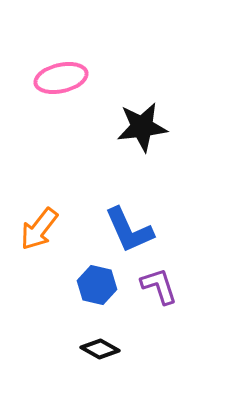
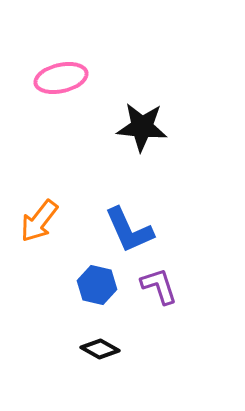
black star: rotated 12 degrees clockwise
orange arrow: moved 8 px up
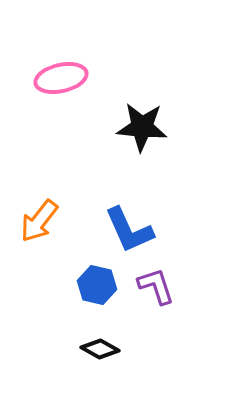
purple L-shape: moved 3 px left
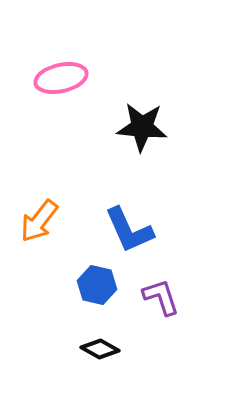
purple L-shape: moved 5 px right, 11 px down
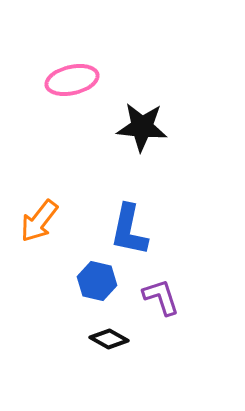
pink ellipse: moved 11 px right, 2 px down
blue L-shape: rotated 36 degrees clockwise
blue hexagon: moved 4 px up
black diamond: moved 9 px right, 10 px up
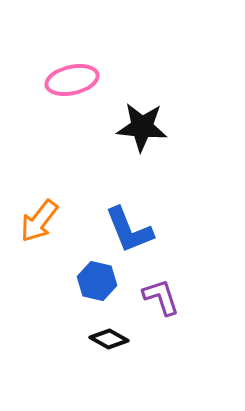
blue L-shape: rotated 34 degrees counterclockwise
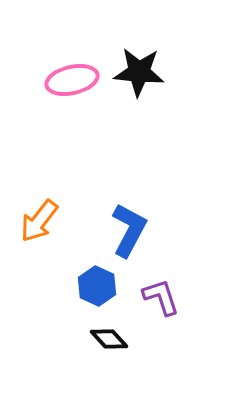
black star: moved 3 px left, 55 px up
blue L-shape: rotated 130 degrees counterclockwise
blue hexagon: moved 5 px down; rotated 12 degrees clockwise
black diamond: rotated 18 degrees clockwise
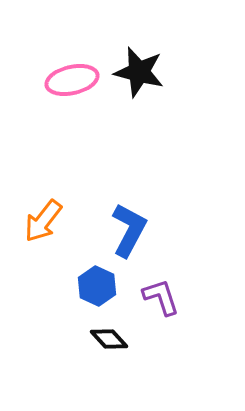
black star: rotated 9 degrees clockwise
orange arrow: moved 4 px right
